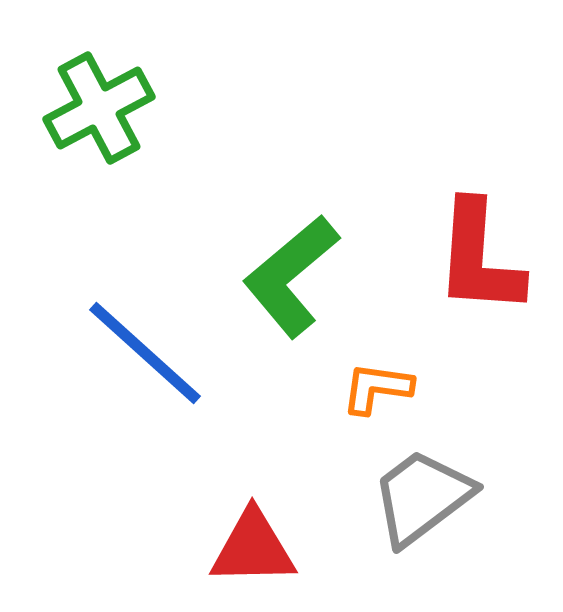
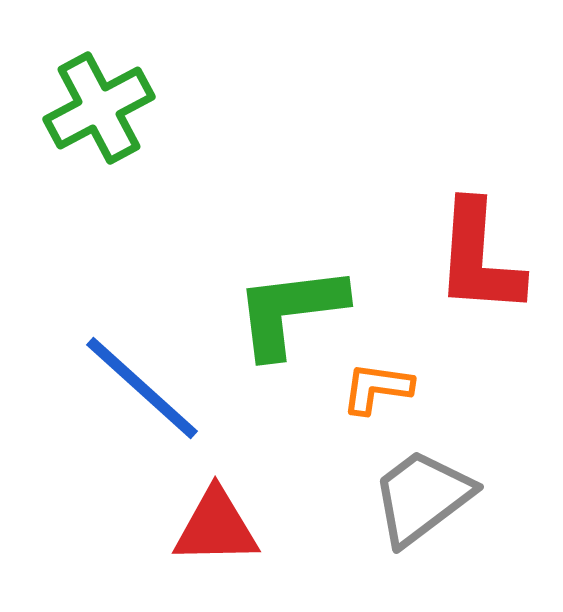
green L-shape: moved 1 px left, 35 px down; rotated 33 degrees clockwise
blue line: moved 3 px left, 35 px down
red triangle: moved 37 px left, 21 px up
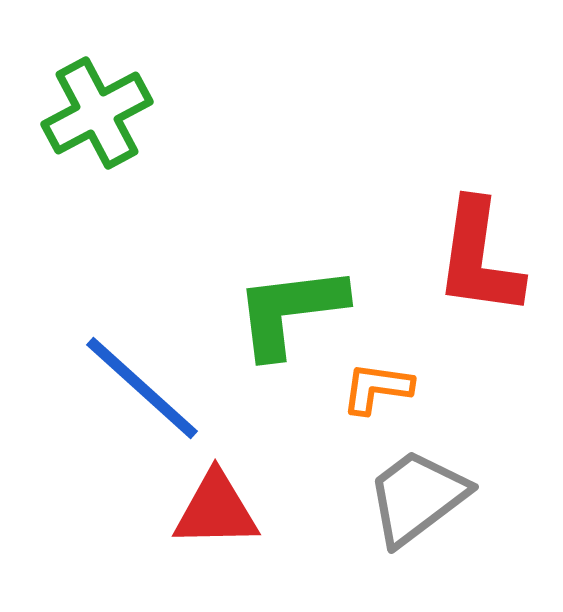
green cross: moved 2 px left, 5 px down
red L-shape: rotated 4 degrees clockwise
gray trapezoid: moved 5 px left
red triangle: moved 17 px up
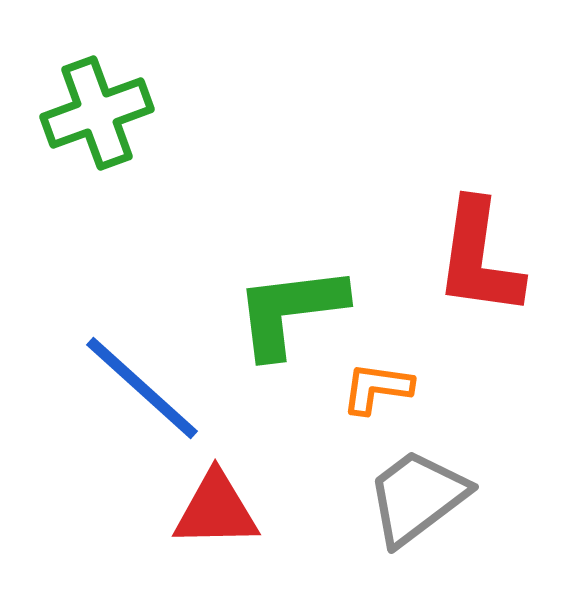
green cross: rotated 8 degrees clockwise
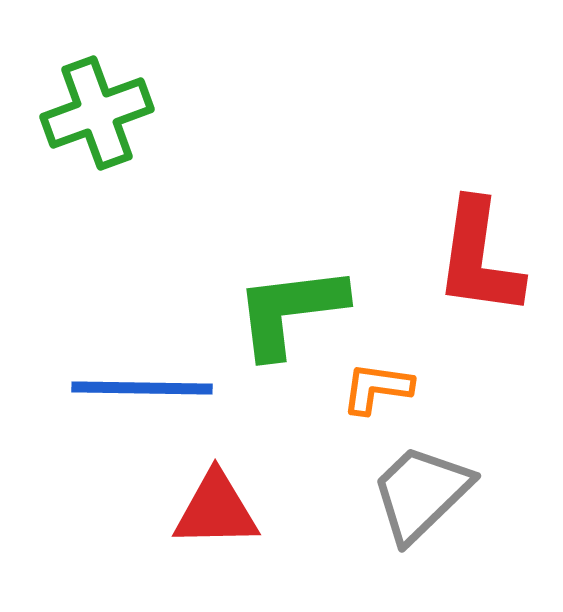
blue line: rotated 41 degrees counterclockwise
gray trapezoid: moved 4 px right, 4 px up; rotated 7 degrees counterclockwise
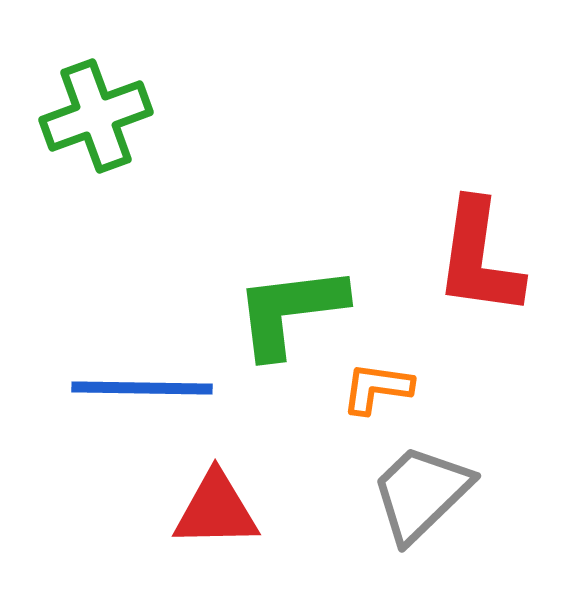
green cross: moved 1 px left, 3 px down
